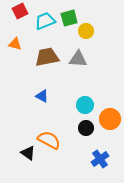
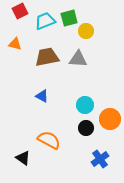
black triangle: moved 5 px left, 5 px down
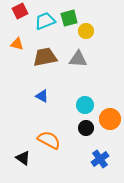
orange triangle: moved 2 px right
brown trapezoid: moved 2 px left
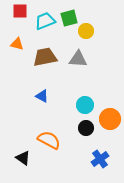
red square: rotated 28 degrees clockwise
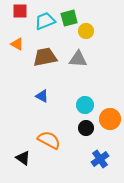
orange triangle: rotated 16 degrees clockwise
